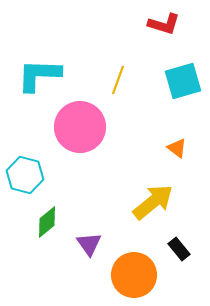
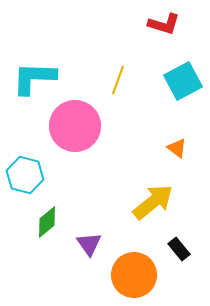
cyan L-shape: moved 5 px left, 3 px down
cyan square: rotated 12 degrees counterclockwise
pink circle: moved 5 px left, 1 px up
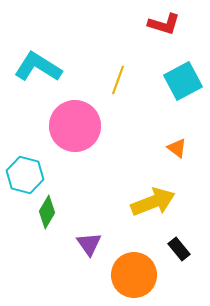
cyan L-shape: moved 4 px right, 11 px up; rotated 30 degrees clockwise
yellow arrow: rotated 18 degrees clockwise
green diamond: moved 10 px up; rotated 20 degrees counterclockwise
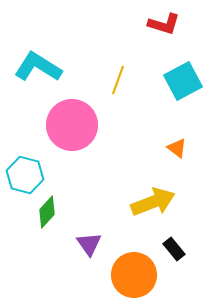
pink circle: moved 3 px left, 1 px up
green diamond: rotated 12 degrees clockwise
black rectangle: moved 5 px left
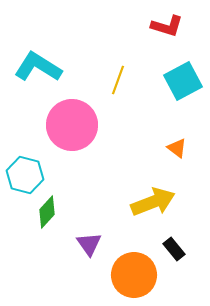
red L-shape: moved 3 px right, 2 px down
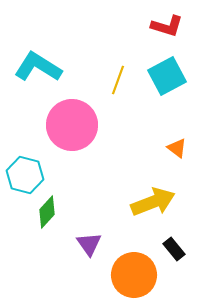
cyan square: moved 16 px left, 5 px up
